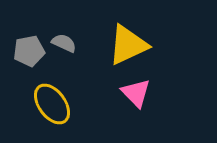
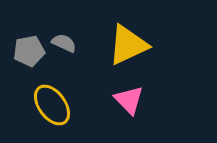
pink triangle: moved 7 px left, 7 px down
yellow ellipse: moved 1 px down
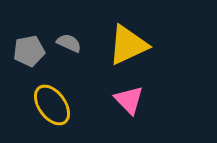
gray semicircle: moved 5 px right
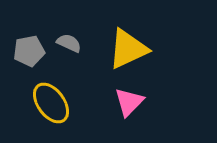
yellow triangle: moved 4 px down
pink triangle: moved 2 px down; rotated 28 degrees clockwise
yellow ellipse: moved 1 px left, 2 px up
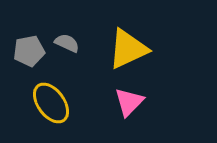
gray semicircle: moved 2 px left
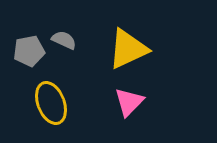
gray semicircle: moved 3 px left, 3 px up
yellow ellipse: rotated 15 degrees clockwise
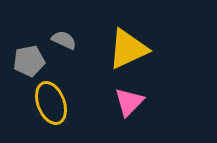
gray pentagon: moved 10 px down
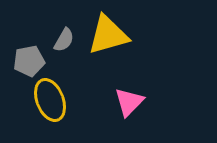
gray semicircle: rotated 95 degrees clockwise
yellow triangle: moved 20 px left, 14 px up; rotated 9 degrees clockwise
yellow ellipse: moved 1 px left, 3 px up
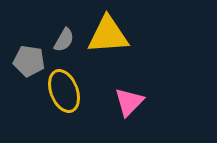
yellow triangle: rotated 12 degrees clockwise
gray pentagon: rotated 20 degrees clockwise
yellow ellipse: moved 14 px right, 9 px up
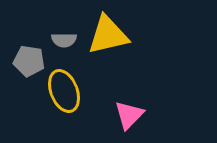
yellow triangle: rotated 9 degrees counterclockwise
gray semicircle: rotated 60 degrees clockwise
pink triangle: moved 13 px down
